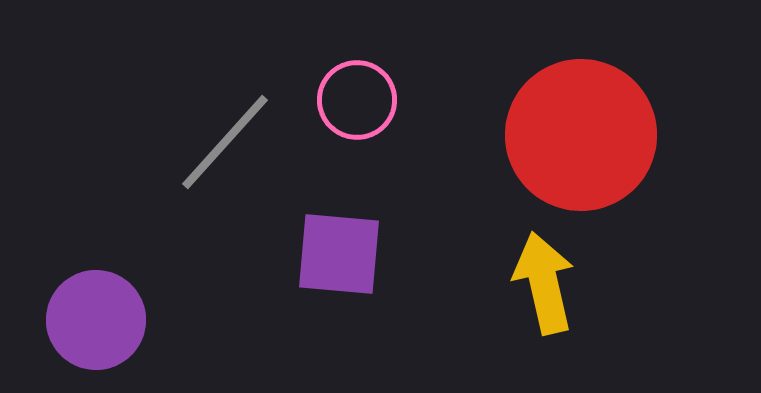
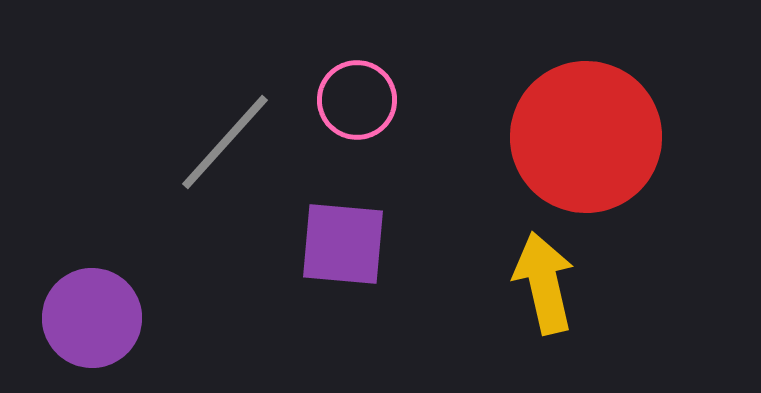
red circle: moved 5 px right, 2 px down
purple square: moved 4 px right, 10 px up
purple circle: moved 4 px left, 2 px up
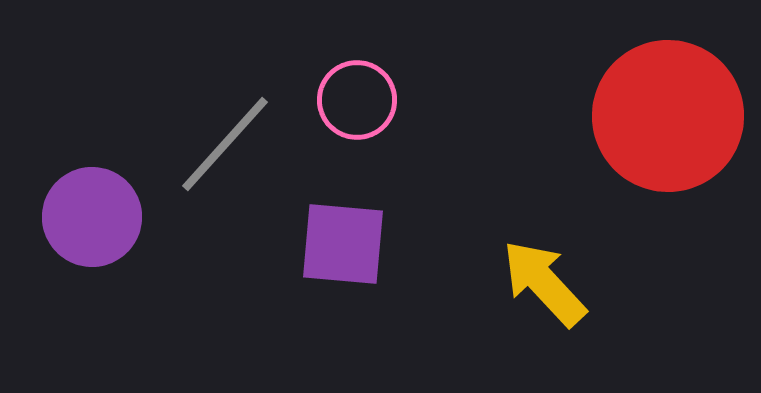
red circle: moved 82 px right, 21 px up
gray line: moved 2 px down
yellow arrow: rotated 30 degrees counterclockwise
purple circle: moved 101 px up
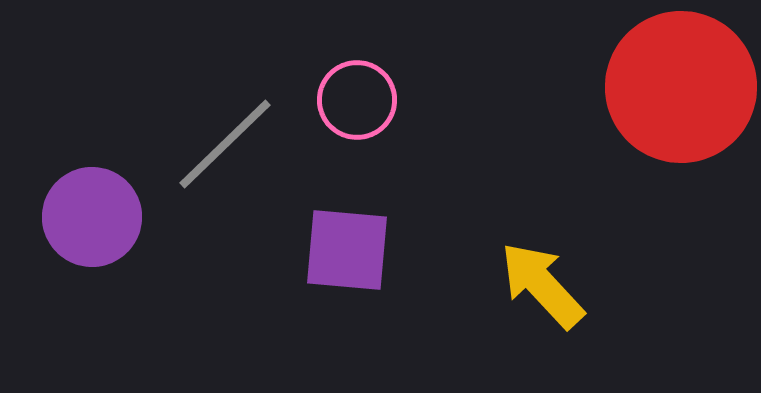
red circle: moved 13 px right, 29 px up
gray line: rotated 4 degrees clockwise
purple square: moved 4 px right, 6 px down
yellow arrow: moved 2 px left, 2 px down
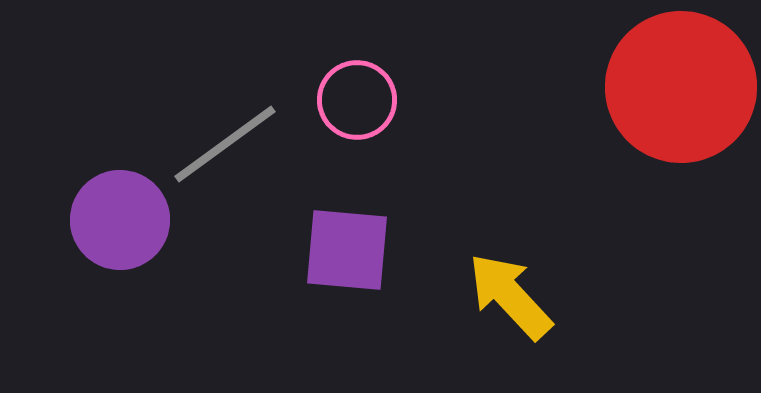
gray line: rotated 8 degrees clockwise
purple circle: moved 28 px right, 3 px down
yellow arrow: moved 32 px left, 11 px down
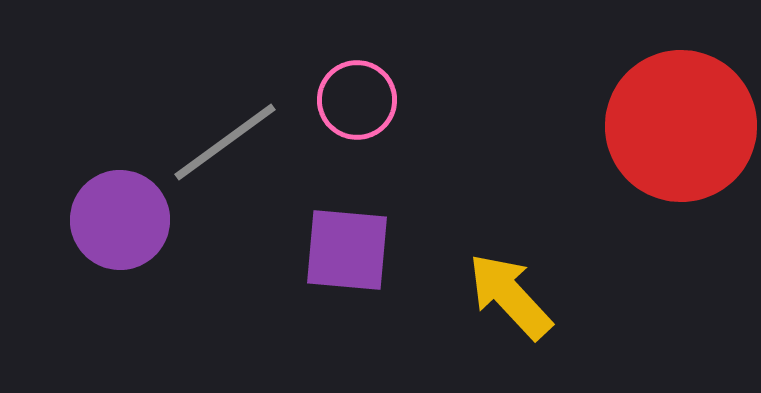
red circle: moved 39 px down
gray line: moved 2 px up
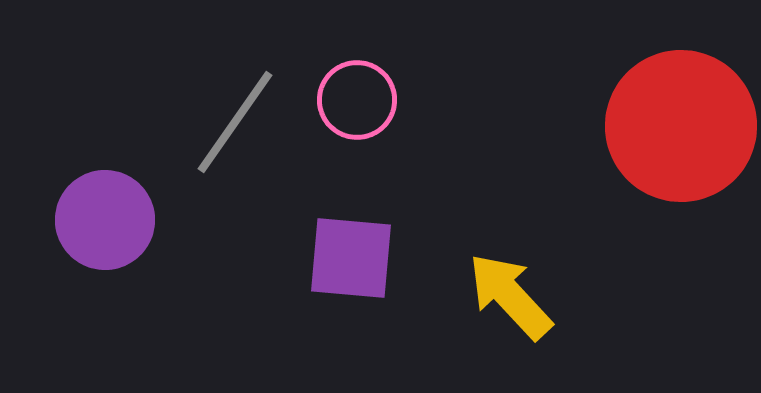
gray line: moved 10 px right, 20 px up; rotated 19 degrees counterclockwise
purple circle: moved 15 px left
purple square: moved 4 px right, 8 px down
